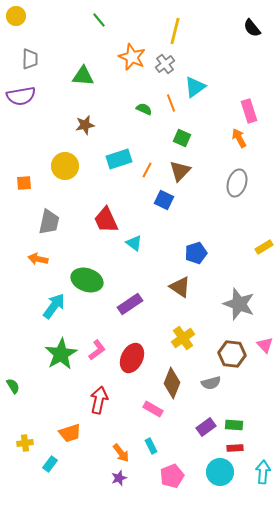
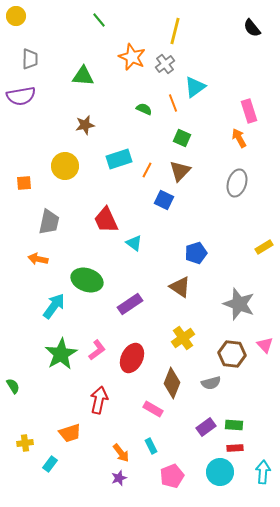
orange line at (171, 103): moved 2 px right
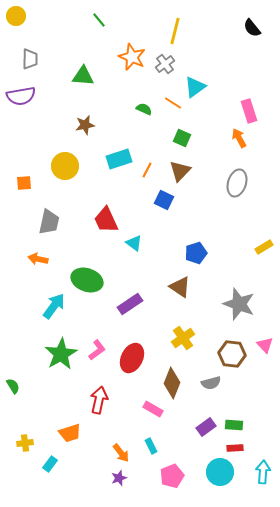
orange line at (173, 103): rotated 36 degrees counterclockwise
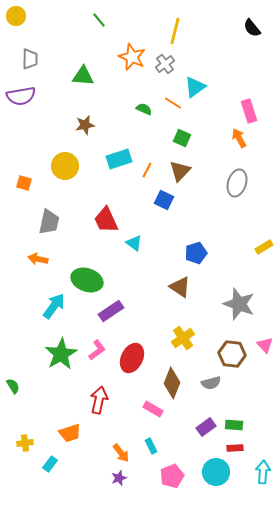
orange square at (24, 183): rotated 21 degrees clockwise
purple rectangle at (130, 304): moved 19 px left, 7 px down
cyan circle at (220, 472): moved 4 px left
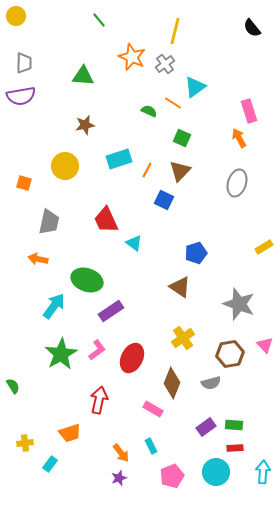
gray trapezoid at (30, 59): moved 6 px left, 4 px down
green semicircle at (144, 109): moved 5 px right, 2 px down
brown hexagon at (232, 354): moved 2 px left; rotated 16 degrees counterclockwise
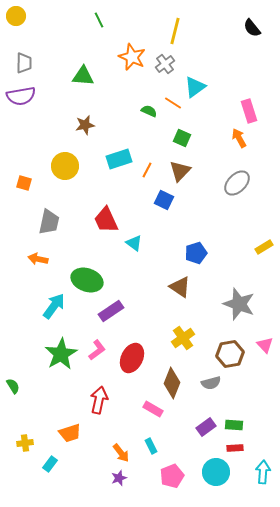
green line at (99, 20): rotated 14 degrees clockwise
gray ellipse at (237, 183): rotated 28 degrees clockwise
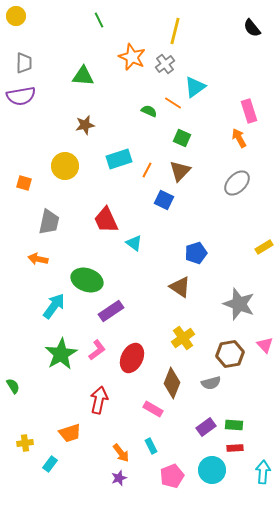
cyan circle at (216, 472): moved 4 px left, 2 px up
